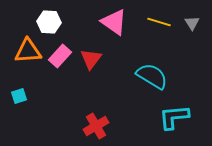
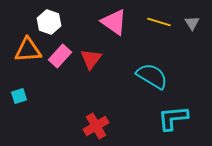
white hexagon: rotated 15 degrees clockwise
orange triangle: moved 1 px up
cyan L-shape: moved 1 px left, 1 px down
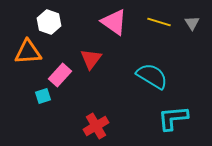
orange triangle: moved 2 px down
pink rectangle: moved 19 px down
cyan square: moved 24 px right
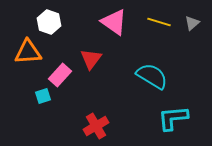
gray triangle: rotated 21 degrees clockwise
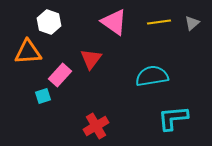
yellow line: rotated 25 degrees counterclockwise
cyan semicircle: rotated 40 degrees counterclockwise
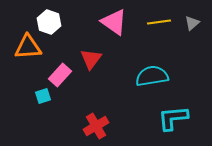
orange triangle: moved 5 px up
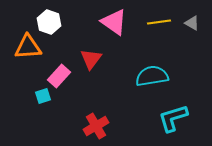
gray triangle: rotated 49 degrees counterclockwise
pink rectangle: moved 1 px left, 1 px down
cyan L-shape: rotated 12 degrees counterclockwise
